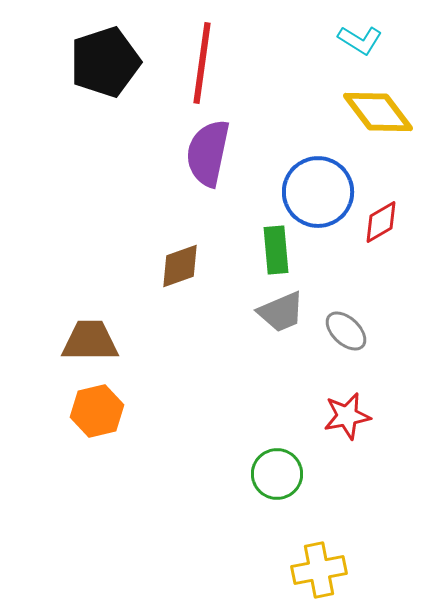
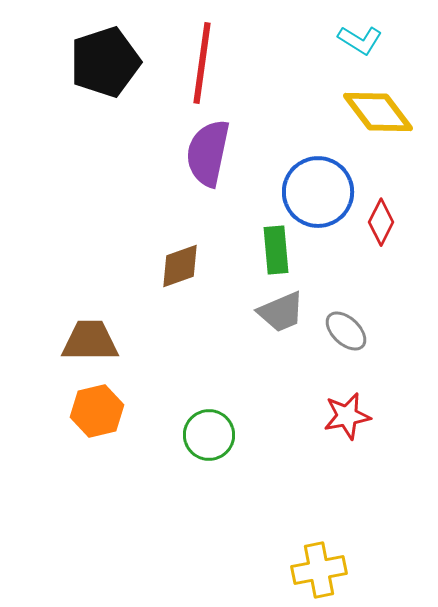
red diamond: rotated 33 degrees counterclockwise
green circle: moved 68 px left, 39 px up
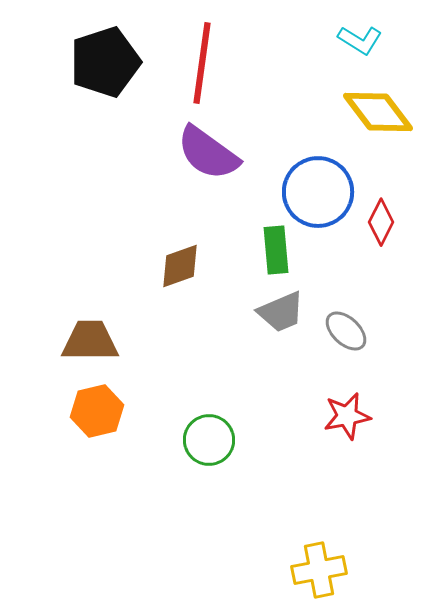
purple semicircle: rotated 66 degrees counterclockwise
green circle: moved 5 px down
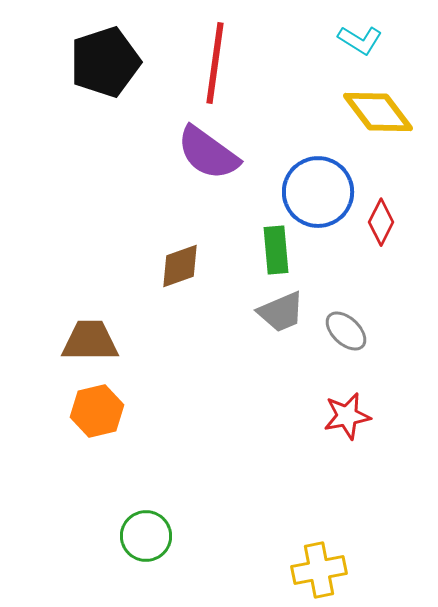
red line: moved 13 px right
green circle: moved 63 px left, 96 px down
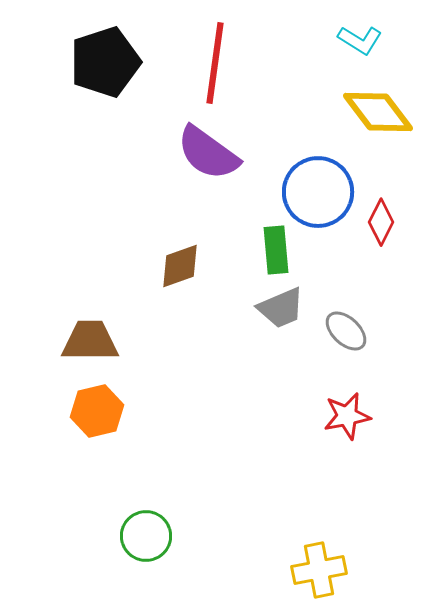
gray trapezoid: moved 4 px up
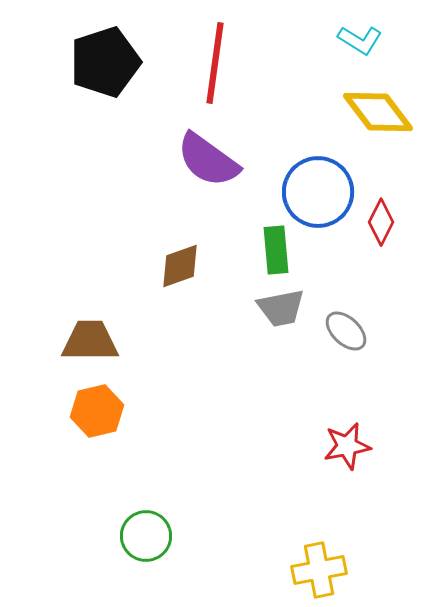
purple semicircle: moved 7 px down
gray trapezoid: rotated 12 degrees clockwise
red star: moved 30 px down
